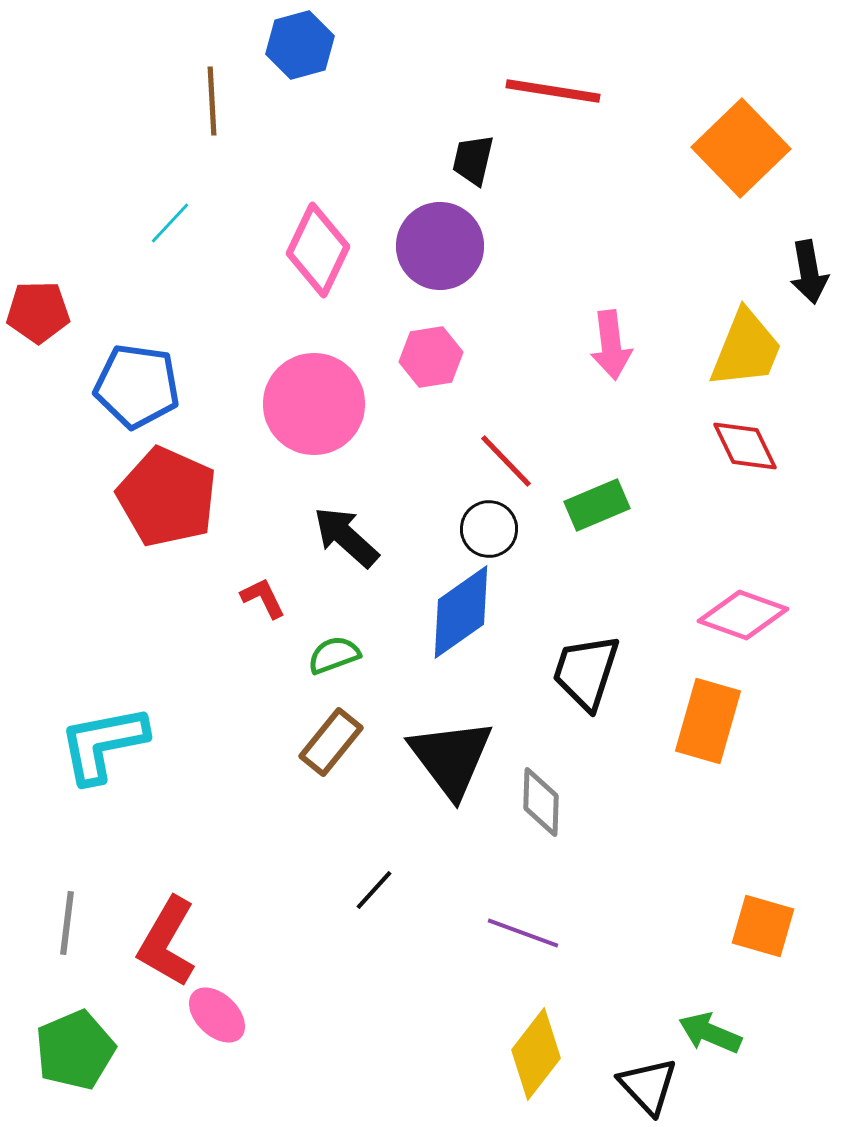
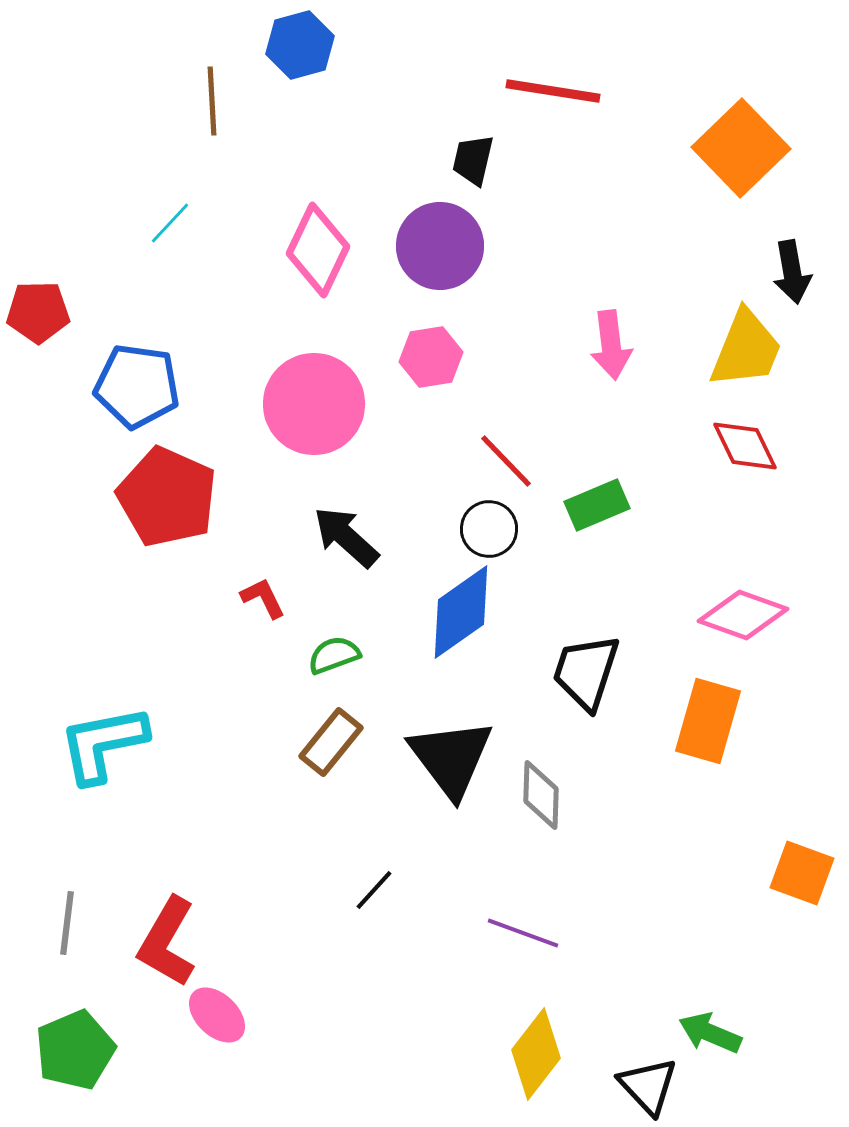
black arrow at (809, 272): moved 17 px left
gray diamond at (541, 802): moved 7 px up
orange square at (763, 926): moved 39 px right, 53 px up; rotated 4 degrees clockwise
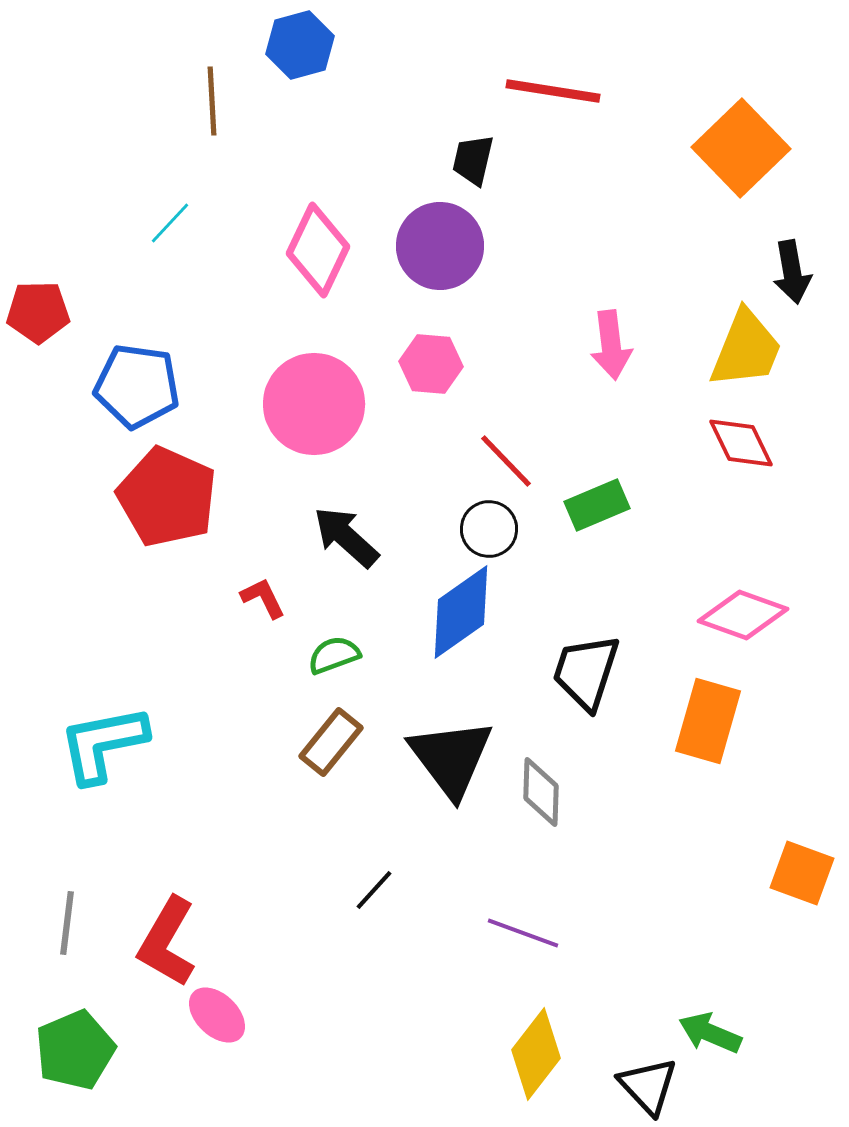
pink hexagon at (431, 357): moved 7 px down; rotated 14 degrees clockwise
red diamond at (745, 446): moved 4 px left, 3 px up
gray diamond at (541, 795): moved 3 px up
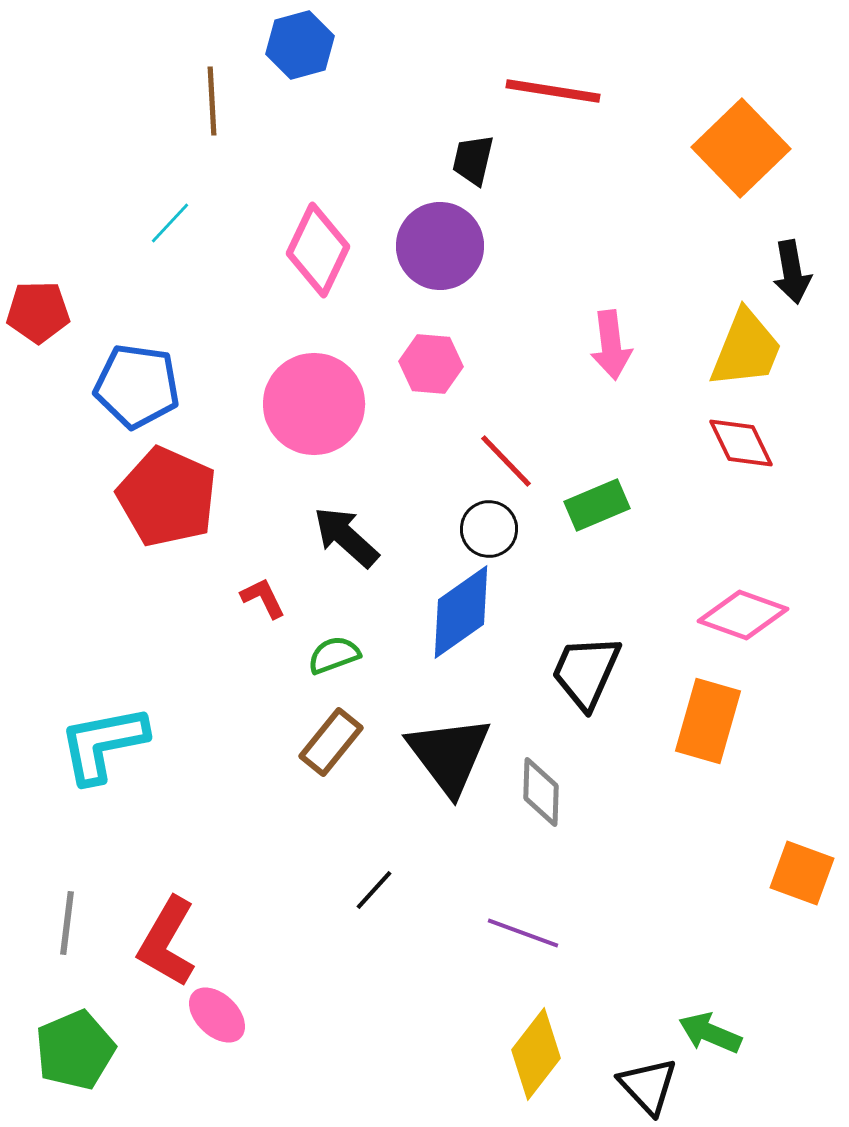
black trapezoid at (586, 672): rotated 6 degrees clockwise
black triangle at (451, 758): moved 2 px left, 3 px up
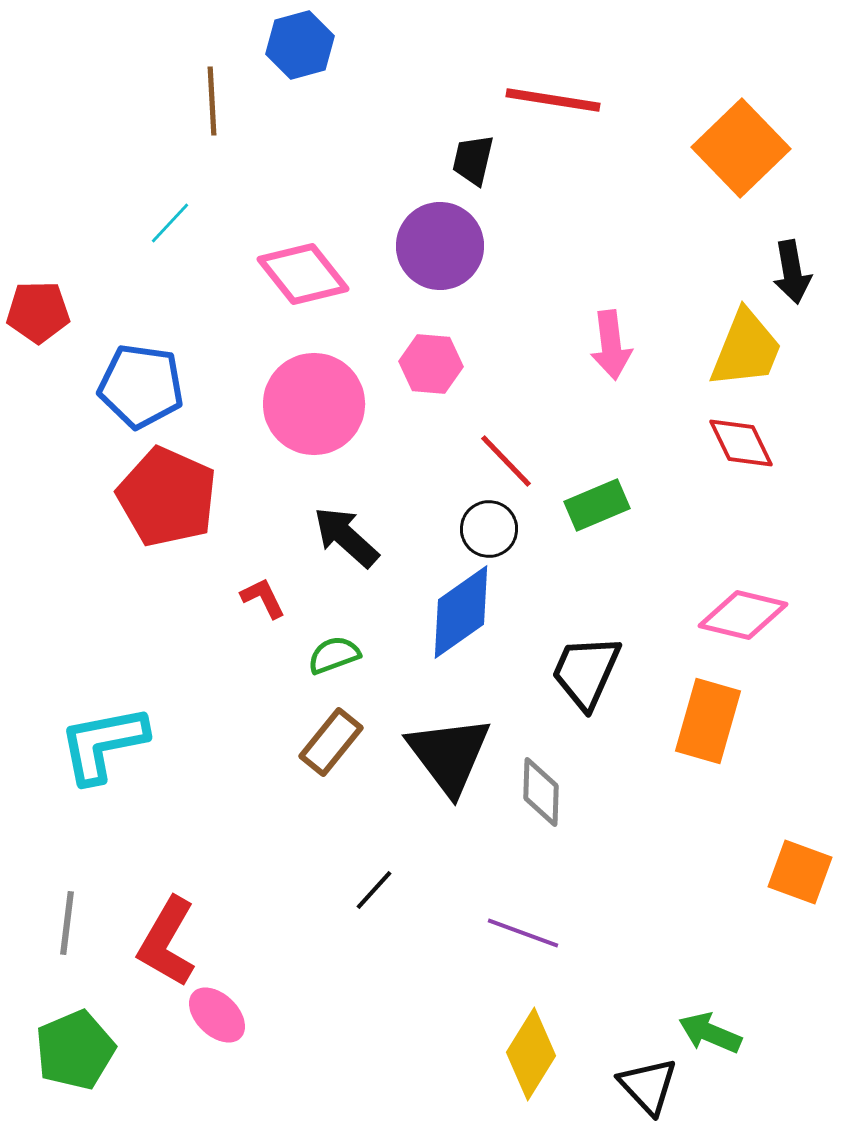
red line at (553, 91): moved 9 px down
pink diamond at (318, 250): moved 15 px left, 24 px down; rotated 64 degrees counterclockwise
blue pentagon at (137, 386): moved 4 px right
pink diamond at (743, 615): rotated 6 degrees counterclockwise
orange square at (802, 873): moved 2 px left, 1 px up
yellow diamond at (536, 1054): moved 5 px left; rotated 6 degrees counterclockwise
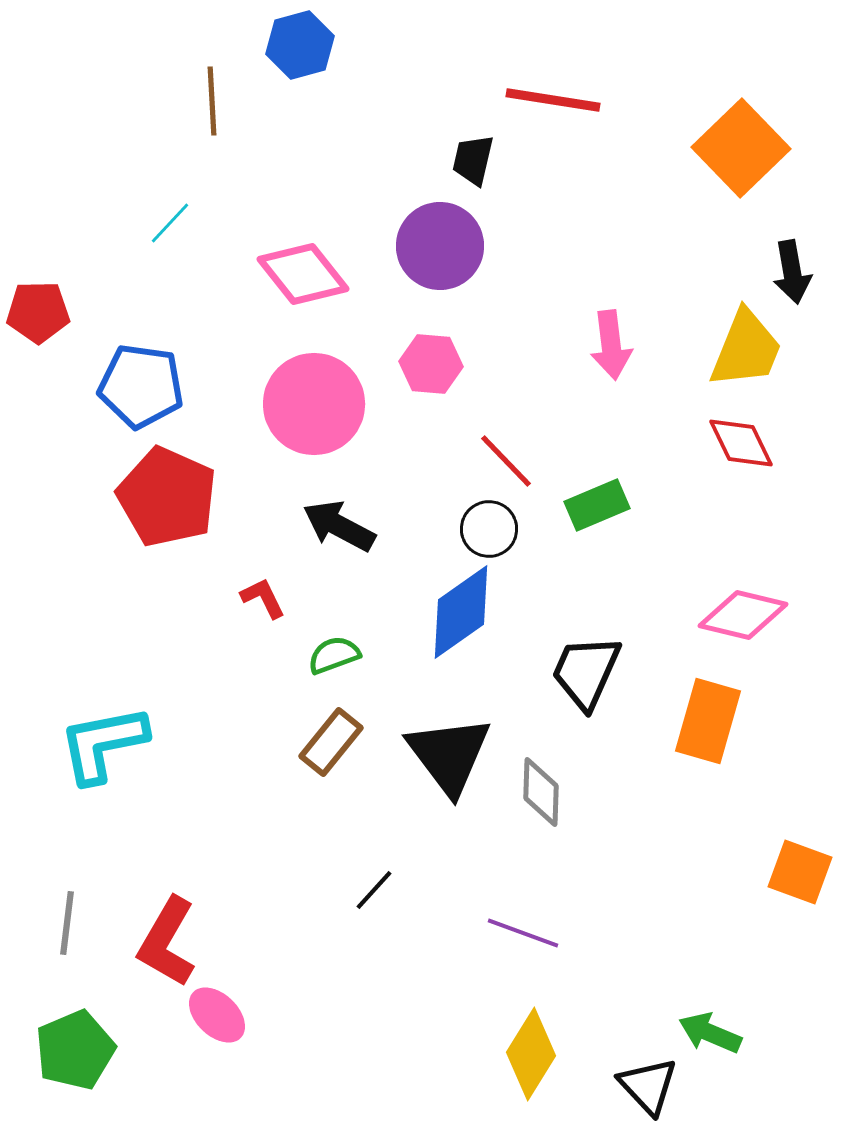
black arrow at (346, 537): moved 7 px left, 11 px up; rotated 14 degrees counterclockwise
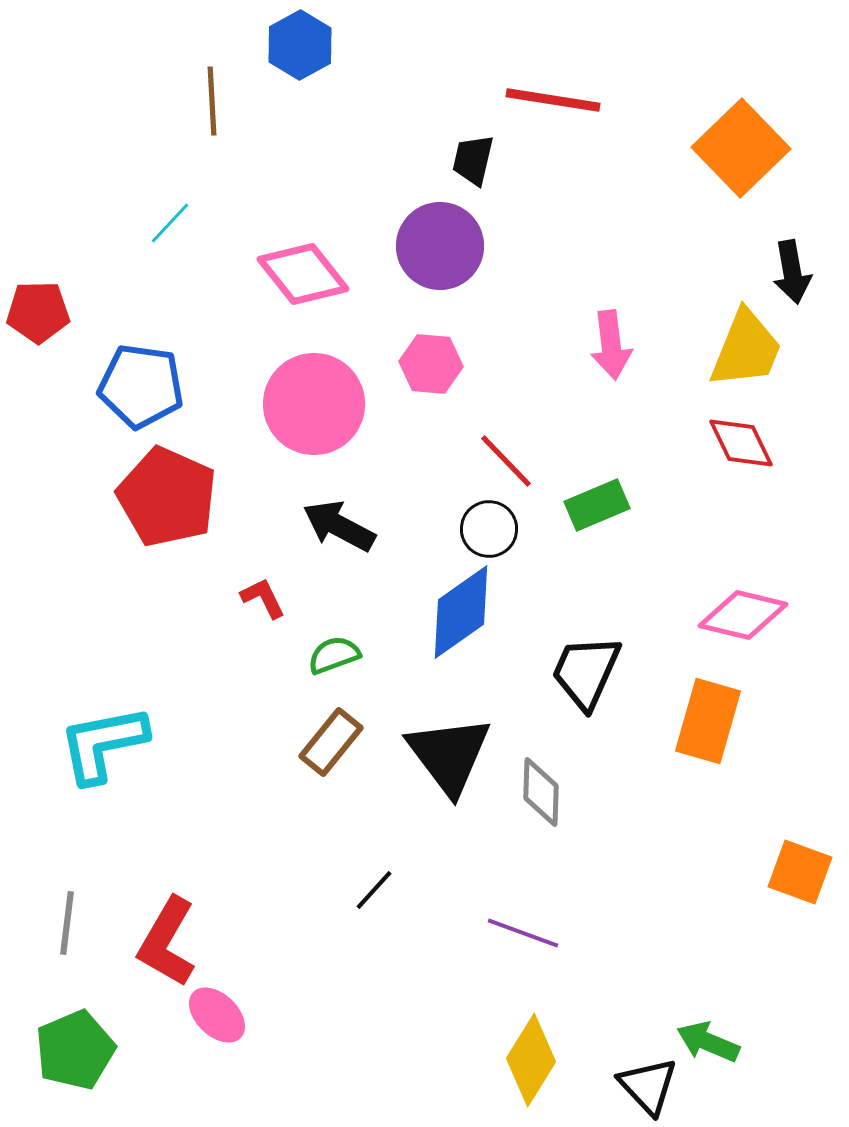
blue hexagon at (300, 45): rotated 14 degrees counterclockwise
green arrow at (710, 1033): moved 2 px left, 9 px down
yellow diamond at (531, 1054): moved 6 px down
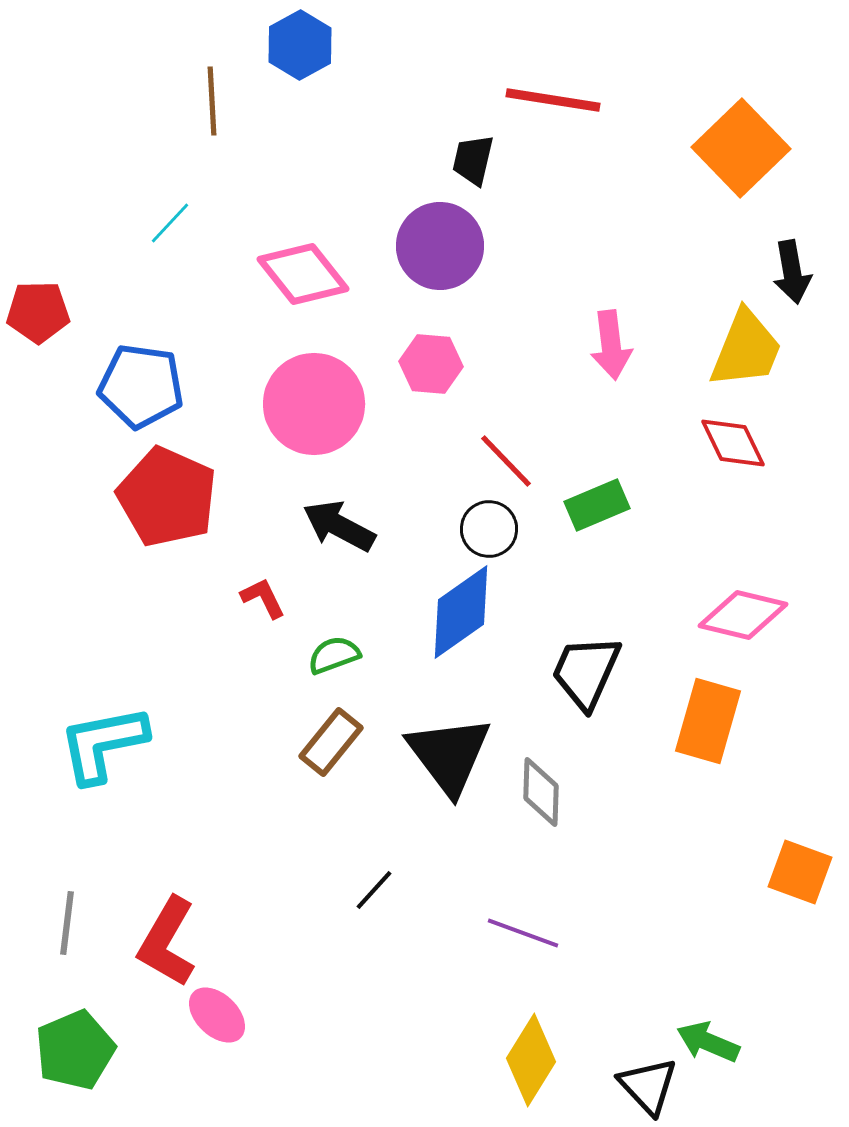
red diamond at (741, 443): moved 8 px left
